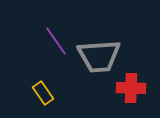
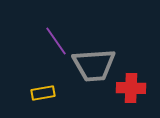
gray trapezoid: moved 5 px left, 9 px down
yellow rectangle: rotated 65 degrees counterclockwise
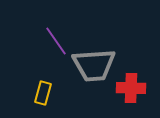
yellow rectangle: rotated 65 degrees counterclockwise
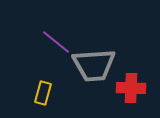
purple line: moved 1 px down; rotated 16 degrees counterclockwise
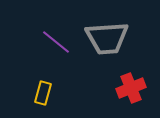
gray trapezoid: moved 13 px right, 27 px up
red cross: rotated 24 degrees counterclockwise
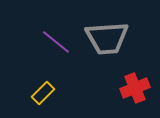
red cross: moved 4 px right
yellow rectangle: rotated 30 degrees clockwise
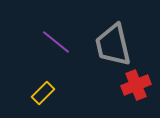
gray trapezoid: moved 6 px right, 7 px down; rotated 81 degrees clockwise
red cross: moved 1 px right, 3 px up
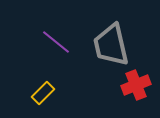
gray trapezoid: moved 2 px left
